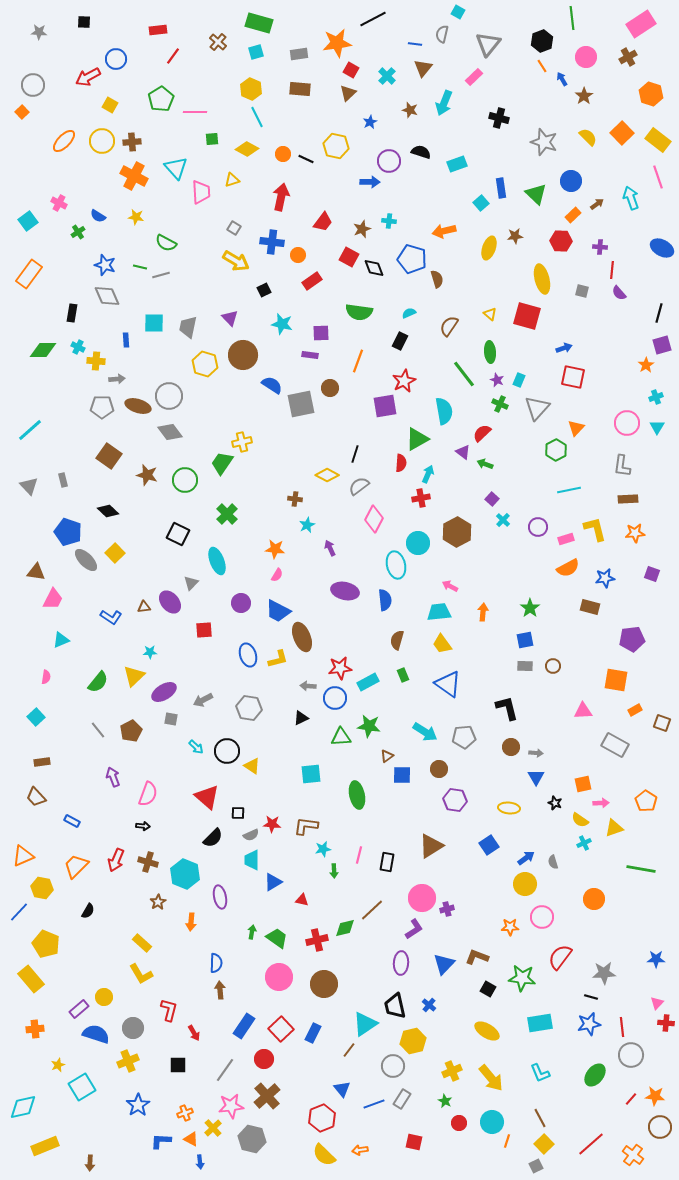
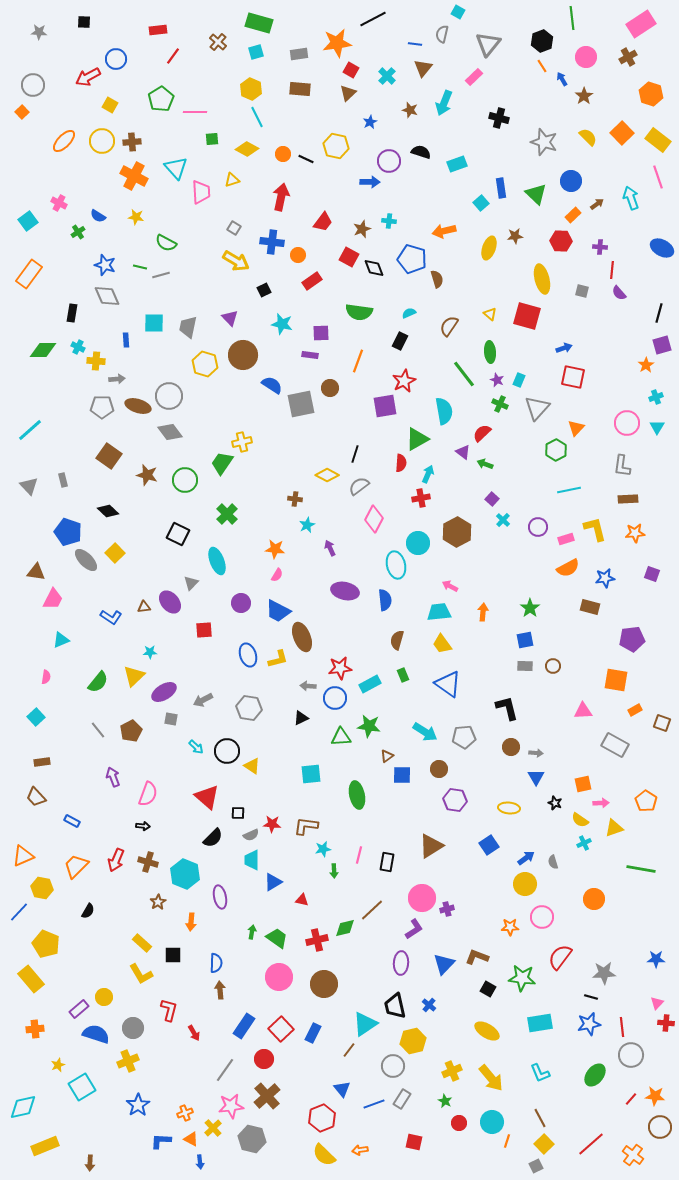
cyan rectangle at (368, 682): moved 2 px right, 2 px down
black square at (178, 1065): moved 5 px left, 110 px up
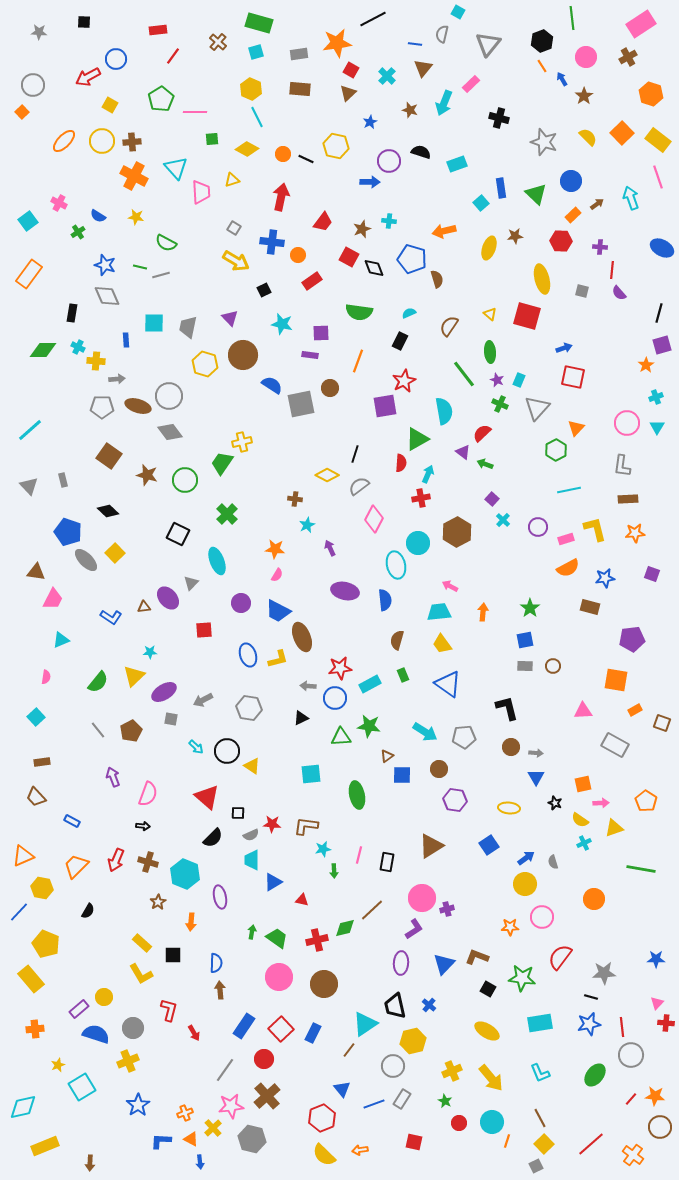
pink rectangle at (474, 77): moved 3 px left, 7 px down
purple ellipse at (170, 602): moved 2 px left, 4 px up
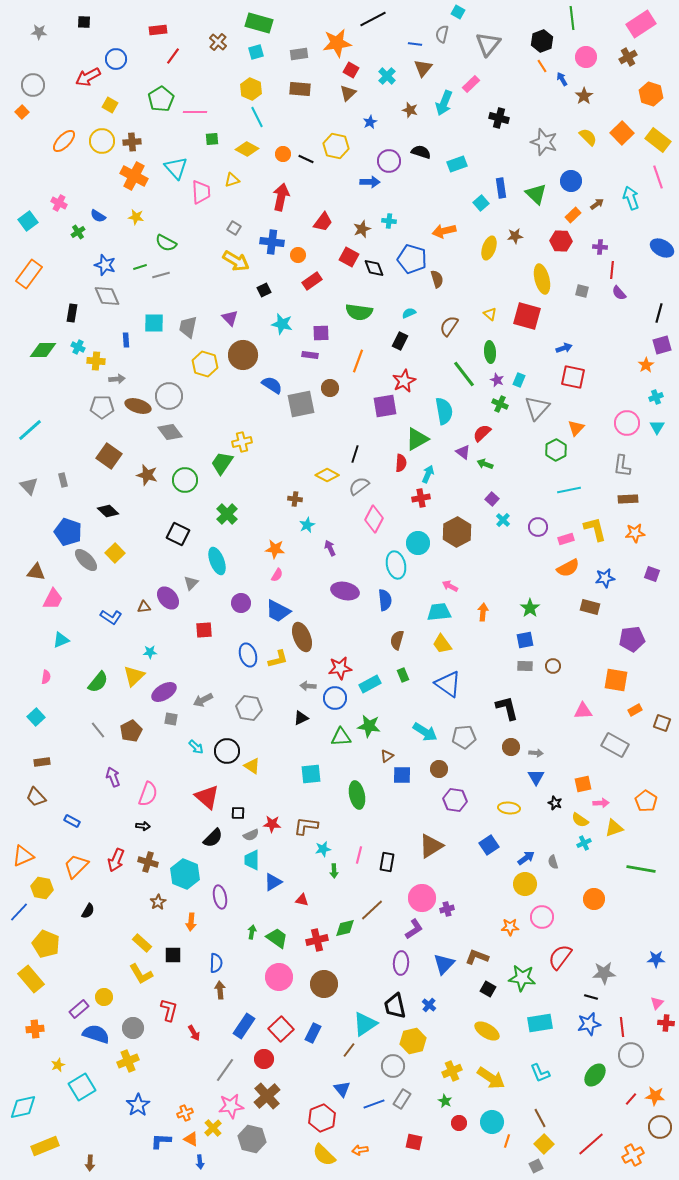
green line at (140, 267): rotated 32 degrees counterclockwise
yellow arrow at (491, 1078): rotated 16 degrees counterclockwise
orange cross at (633, 1155): rotated 25 degrees clockwise
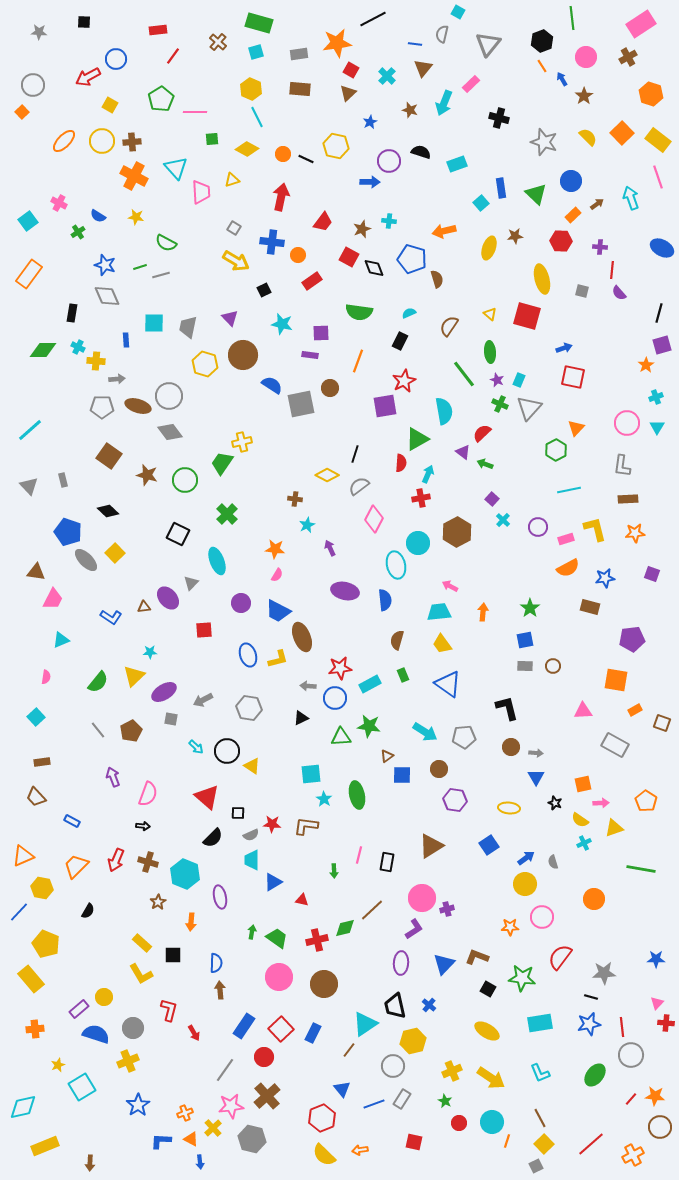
gray triangle at (537, 408): moved 8 px left
cyan star at (323, 849): moved 1 px right, 50 px up; rotated 28 degrees counterclockwise
red circle at (264, 1059): moved 2 px up
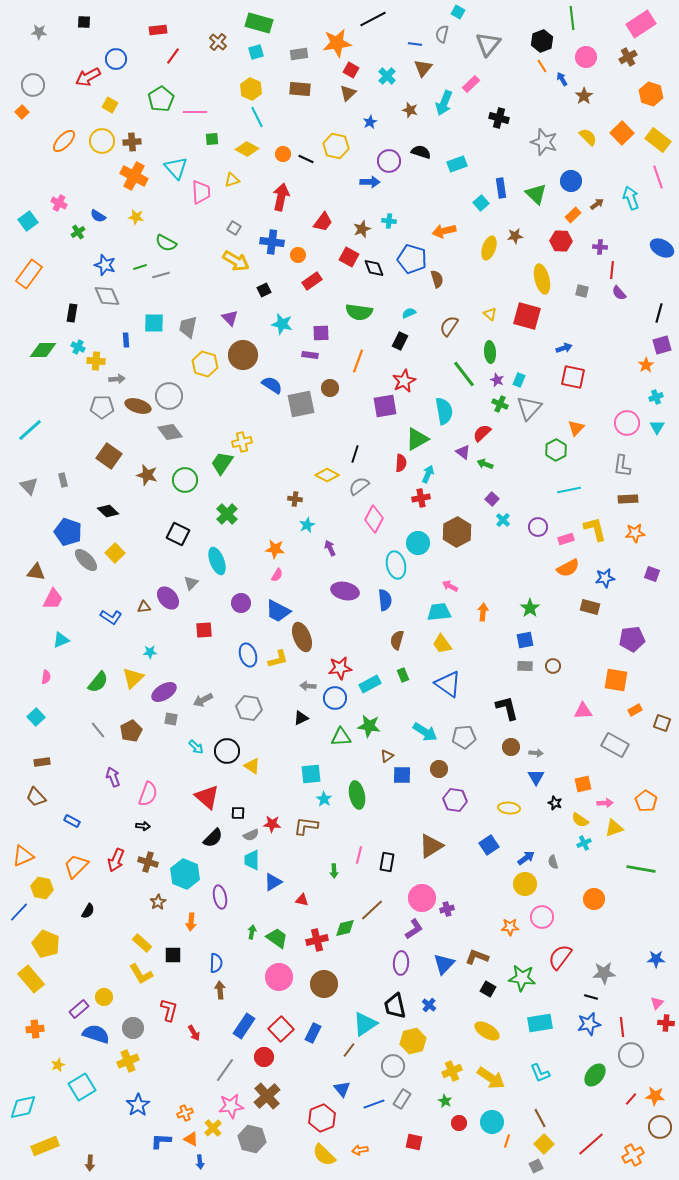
yellow triangle at (134, 676): moved 1 px left, 2 px down
pink arrow at (601, 803): moved 4 px right
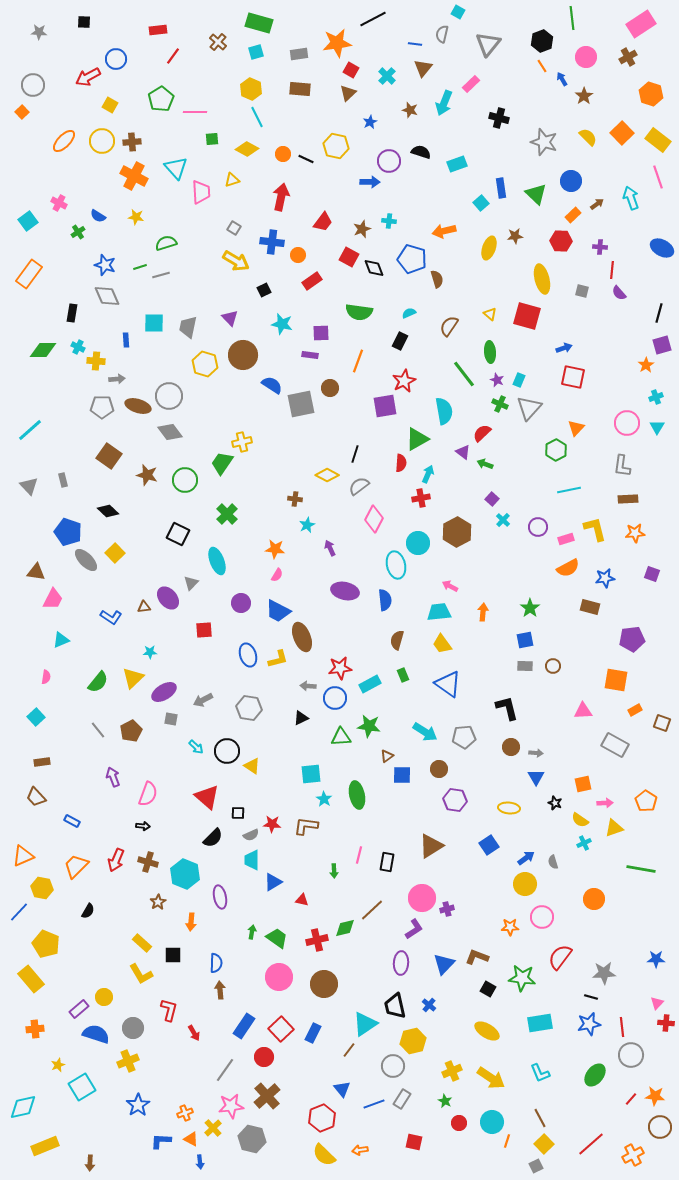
green semicircle at (166, 243): rotated 135 degrees clockwise
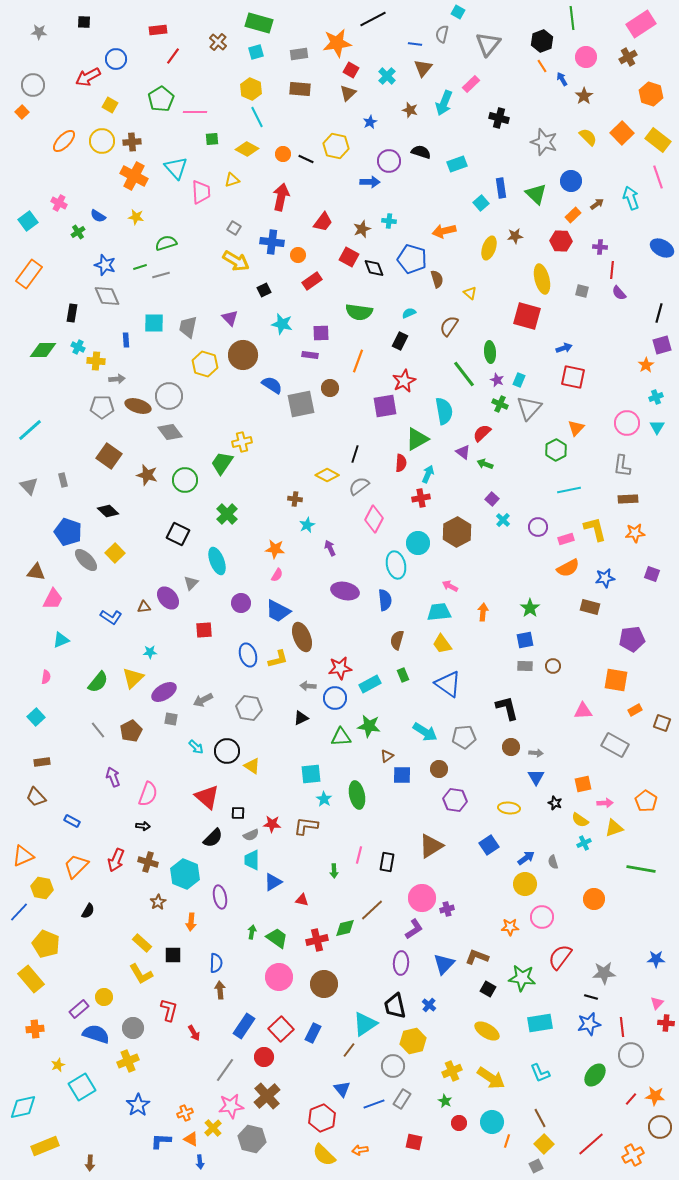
yellow triangle at (490, 314): moved 20 px left, 21 px up
